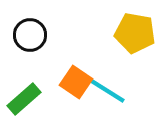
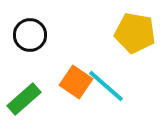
cyan line: moved 4 px up; rotated 9 degrees clockwise
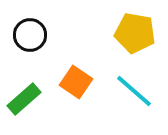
cyan line: moved 28 px right, 5 px down
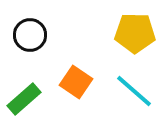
yellow pentagon: rotated 9 degrees counterclockwise
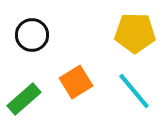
black circle: moved 2 px right
orange square: rotated 24 degrees clockwise
cyan line: rotated 9 degrees clockwise
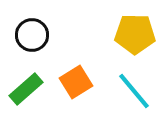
yellow pentagon: moved 1 px down
green rectangle: moved 2 px right, 10 px up
